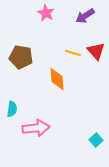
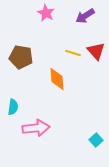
cyan semicircle: moved 1 px right, 2 px up
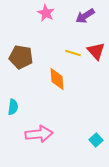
pink arrow: moved 3 px right, 6 px down
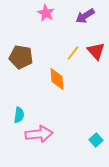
yellow line: rotated 70 degrees counterclockwise
cyan semicircle: moved 6 px right, 8 px down
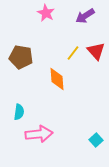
cyan semicircle: moved 3 px up
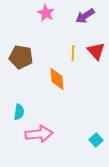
yellow line: rotated 35 degrees counterclockwise
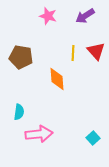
pink star: moved 2 px right, 3 px down; rotated 12 degrees counterclockwise
cyan square: moved 3 px left, 2 px up
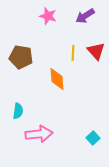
cyan semicircle: moved 1 px left, 1 px up
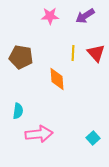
pink star: moved 2 px right; rotated 18 degrees counterclockwise
red triangle: moved 2 px down
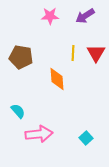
red triangle: rotated 12 degrees clockwise
cyan semicircle: rotated 49 degrees counterclockwise
cyan square: moved 7 px left
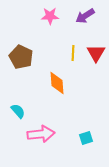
brown pentagon: rotated 15 degrees clockwise
orange diamond: moved 4 px down
pink arrow: moved 2 px right
cyan square: rotated 24 degrees clockwise
